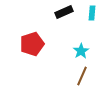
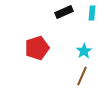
red pentagon: moved 5 px right, 4 px down
cyan star: moved 3 px right
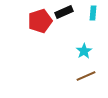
cyan rectangle: moved 1 px right
red pentagon: moved 3 px right, 27 px up
brown line: moved 4 px right; rotated 42 degrees clockwise
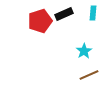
black rectangle: moved 2 px down
brown line: moved 3 px right, 1 px up
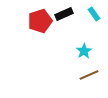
cyan rectangle: moved 1 px right, 1 px down; rotated 40 degrees counterclockwise
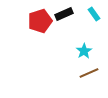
brown line: moved 2 px up
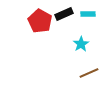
cyan rectangle: moved 6 px left; rotated 56 degrees counterclockwise
red pentagon: rotated 25 degrees counterclockwise
cyan star: moved 3 px left, 7 px up
